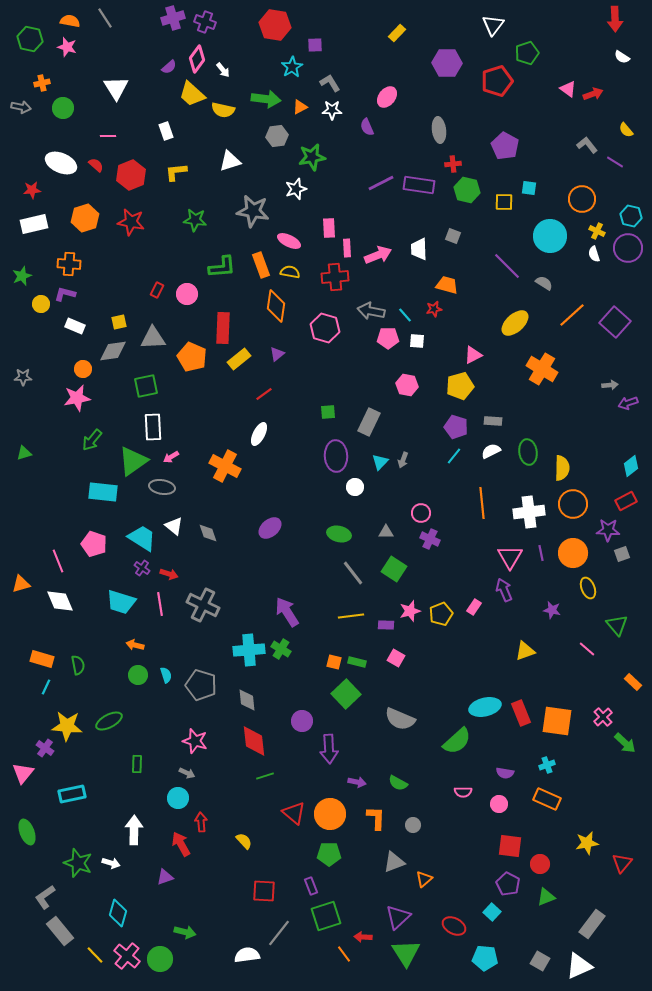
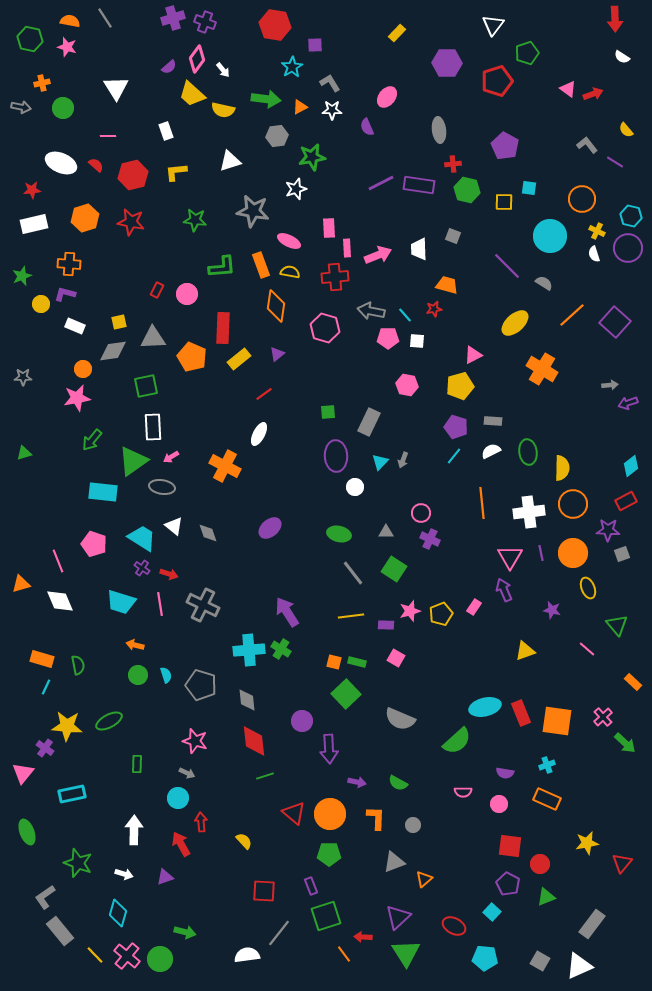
red hexagon at (131, 175): moved 2 px right; rotated 8 degrees clockwise
white arrow at (111, 863): moved 13 px right, 11 px down
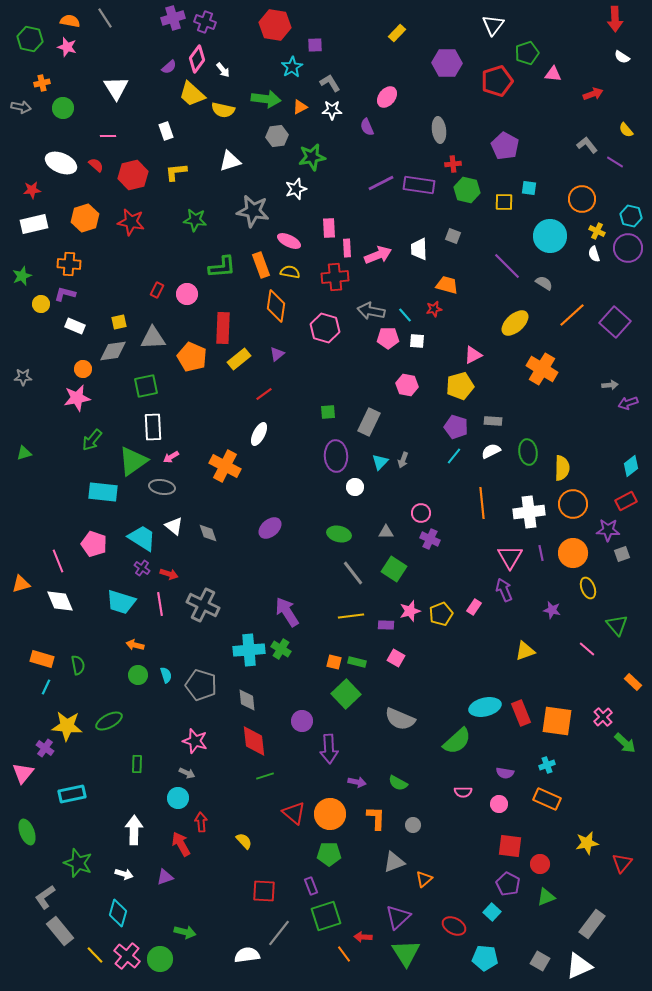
pink triangle at (568, 89): moved 15 px left, 15 px up; rotated 30 degrees counterclockwise
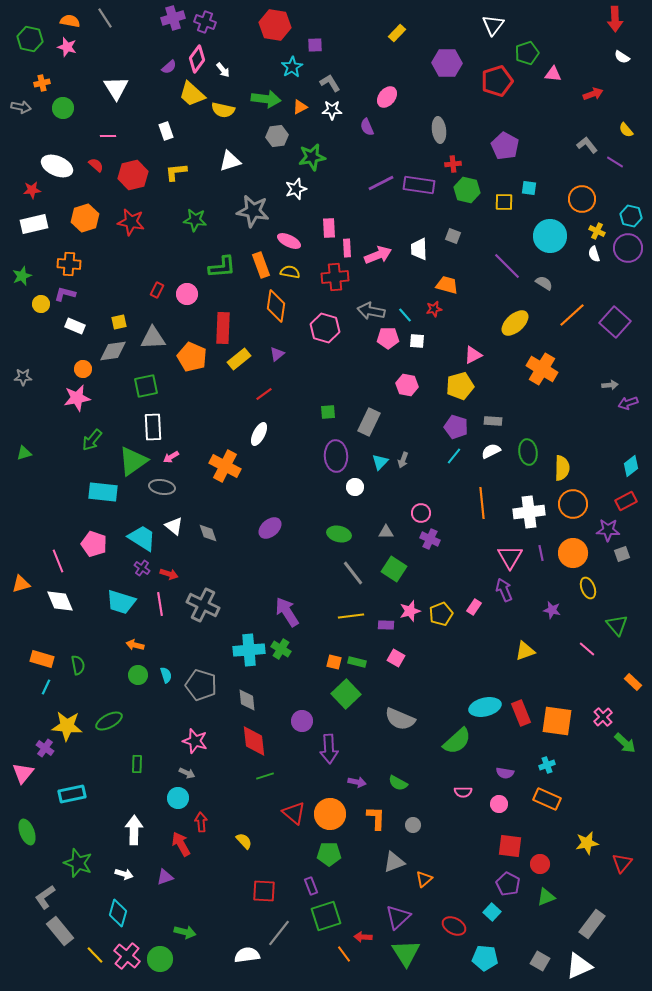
white ellipse at (61, 163): moved 4 px left, 3 px down
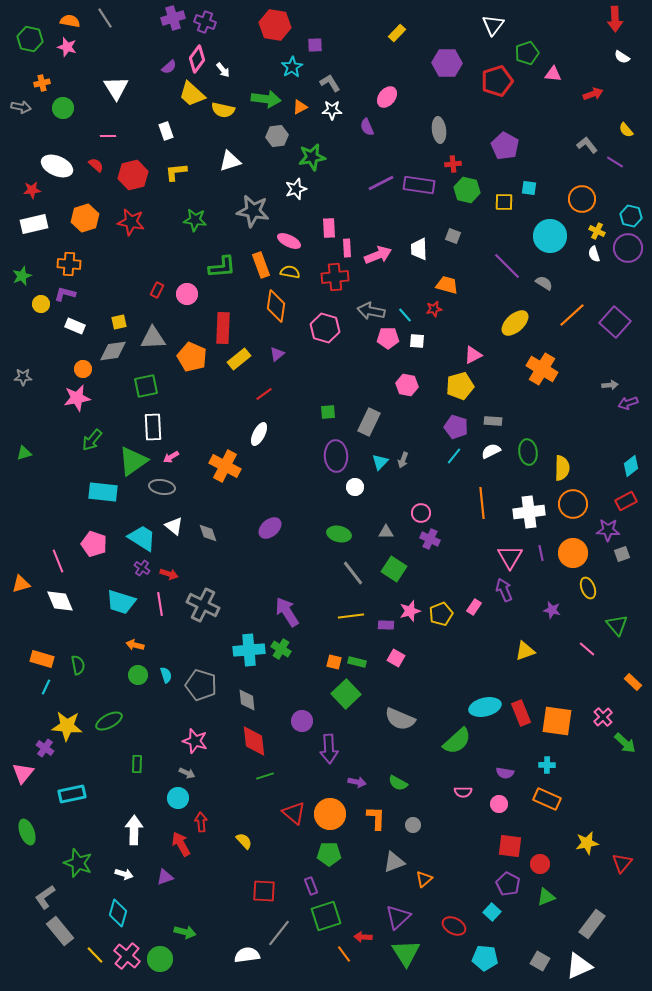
cyan cross at (547, 765): rotated 21 degrees clockwise
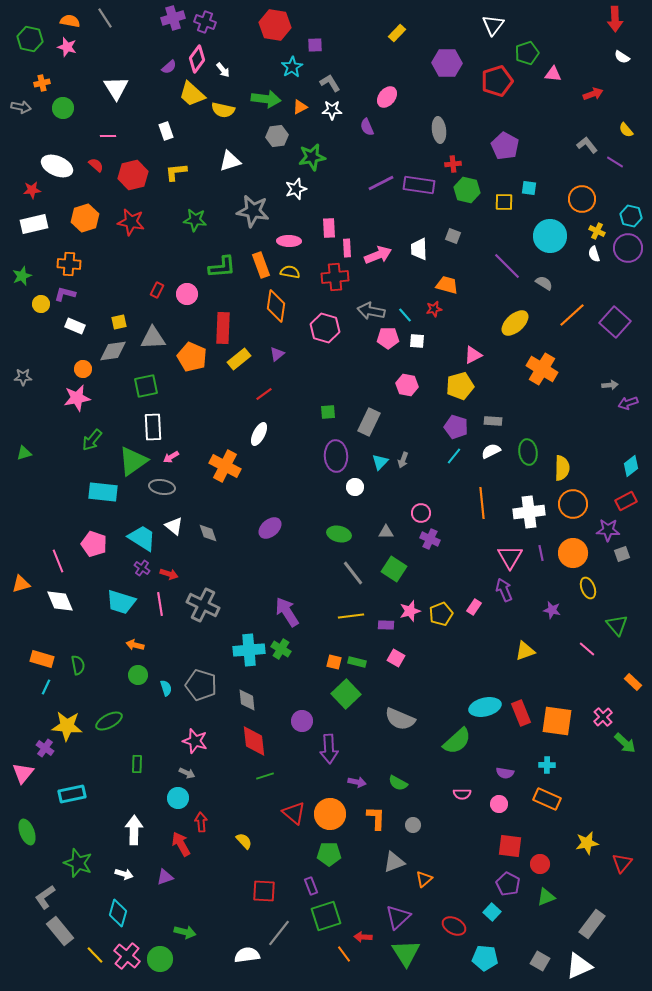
pink ellipse at (289, 241): rotated 25 degrees counterclockwise
cyan semicircle at (166, 675): moved 13 px down
pink semicircle at (463, 792): moved 1 px left, 2 px down
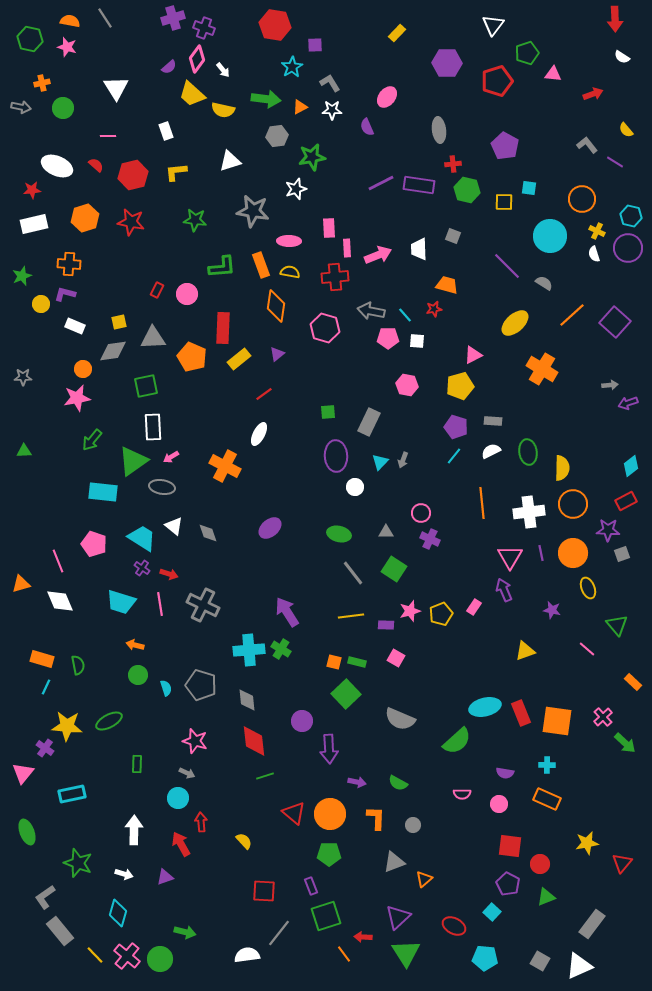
purple cross at (205, 22): moved 1 px left, 6 px down
green triangle at (24, 453): moved 2 px up; rotated 14 degrees clockwise
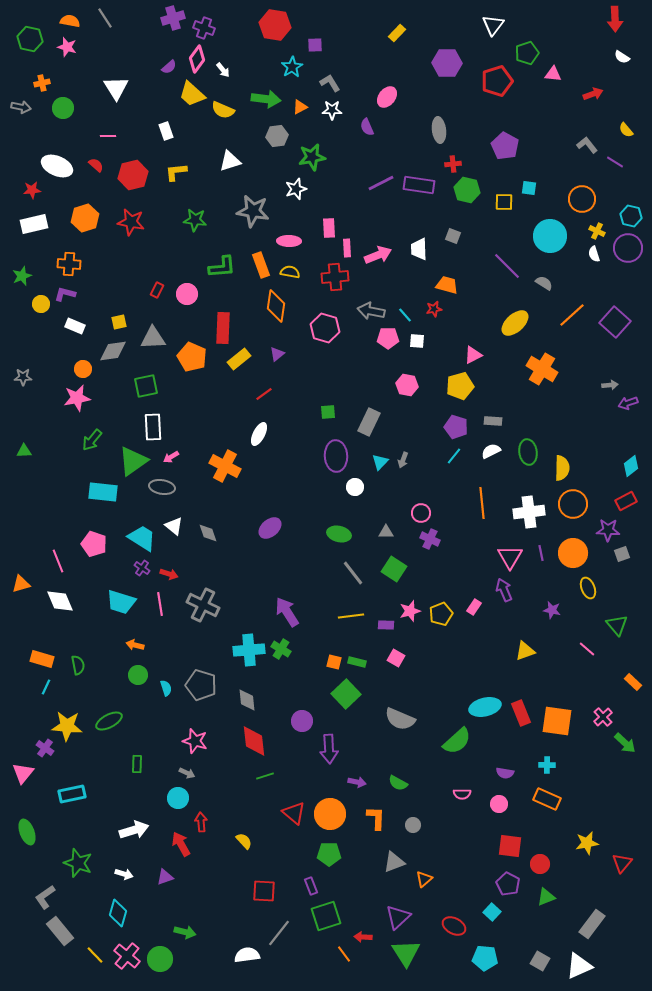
yellow semicircle at (223, 110): rotated 10 degrees clockwise
white arrow at (134, 830): rotated 72 degrees clockwise
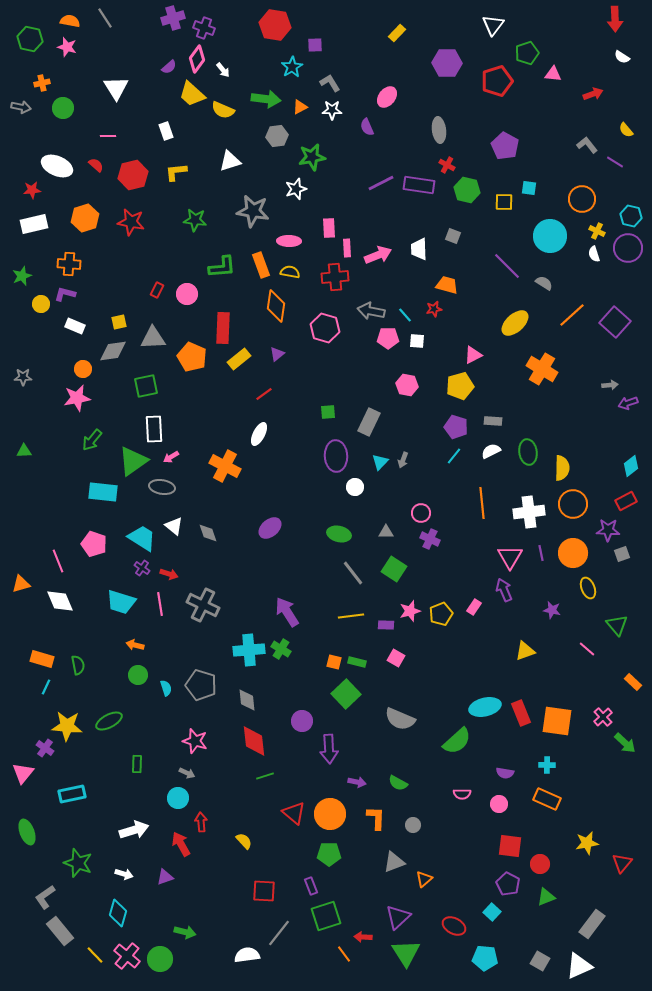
red cross at (453, 164): moved 6 px left, 1 px down; rotated 35 degrees clockwise
white rectangle at (153, 427): moved 1 px right, 2 px down
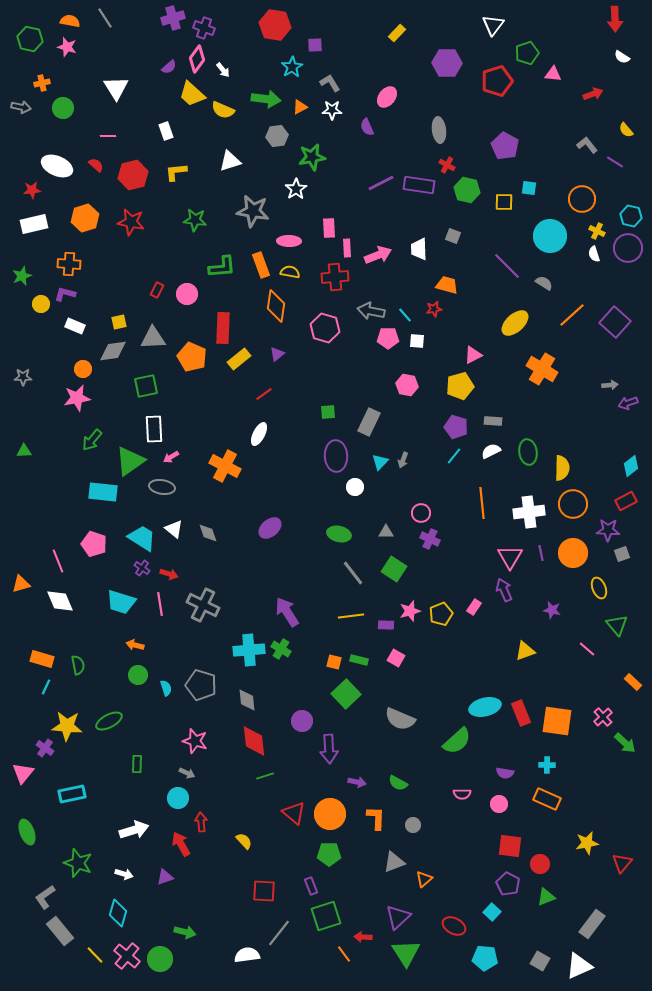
white star at (296, 189): rotated 15 degrees counterclockwise
green triangle at (133, 461): moved 3 px left
white triangle at (174, 526): moved 3 px down
yellow ellipse at (588, 588): moved 11 px right
green rectangle at (357, 662): moved 2 px right, 2 px up
